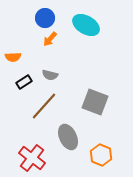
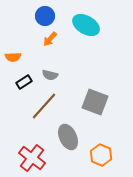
blue circle: moved 2 px up
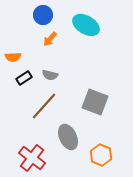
blue circle: moved 2 px left, 1 px up
black rectangle: moved 4 px up
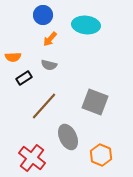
cyan ellipse: rotated 24 degrees counterclockwise
gray semicircle: moved 1 px left, 10 px up
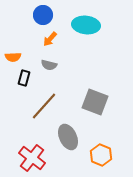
black rectangle: rotated 42 degrees counterclockwise
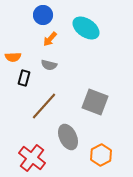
cyan ellipse: moved 3 px down; rotated 28 degrees clockwise
orange hexagon: rotated 10 degrees clockwise
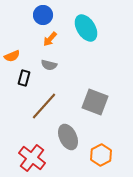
cyan ellipse: rotated 24 degrees clockwise
orange semicircle: moved 1 px left, 1 px up; rotated 21 degrees counterclockwise
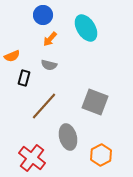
gray ellipse: rotated 10 degrees clockwise
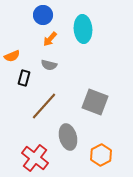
cyan ellipse: moved 3 px left, 1 px down; rotated 28 degrees clockwise
red cross: moved 3 px right
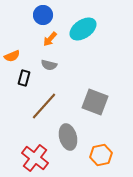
cyan ellipse: rotated 60 degrees clockwise
orange hexagon: rotated 15 degrees clockwise
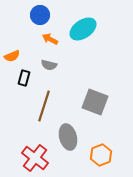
blue circle: moved 3 px left
orange arrow: rotated 77 degrees clockwise
brown line: rotated 24 degrees counterclockwise
orange hexagon: rotated 10 degrees counterclockwise
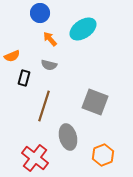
blue circle: moved 2 px up
orange arrow: rotated 21 degrees clockwise
orange hexagon: moved 2 px right
